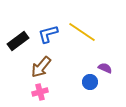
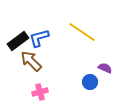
blue L-shape: moved 9 px left, 4 px down
brown arrow: moved 10 px left, 6 px up; rotated 95 degrees clockwise
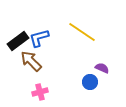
purple semicircle: moved 3 px left
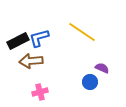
black rectangle: rotated 10 degrees clockwise
brown arrow: rotated 50 degrees counterclockwise
